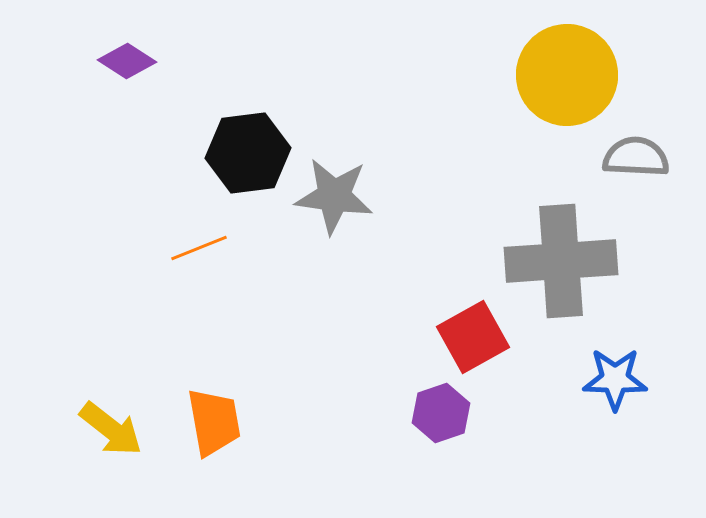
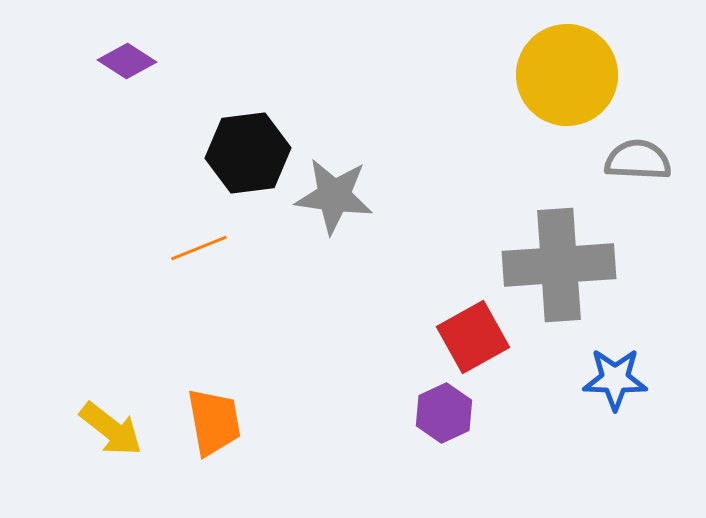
gray semicircle: moved 2 px right, 3 px down
gray cross: moved 2 px left, 4 px down
purple hexagon: moved 3 px right; rotated 6 degrees counterclockwise
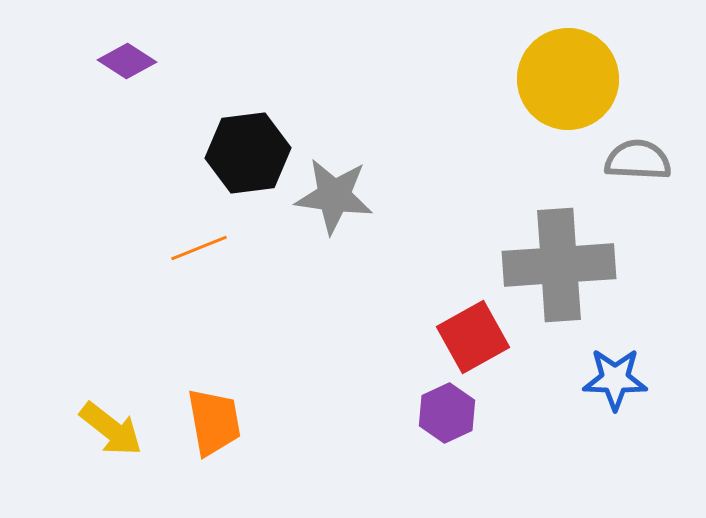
yellow circle: moved 1 px right, 4 px down
purple hexagon: moved 3 px right
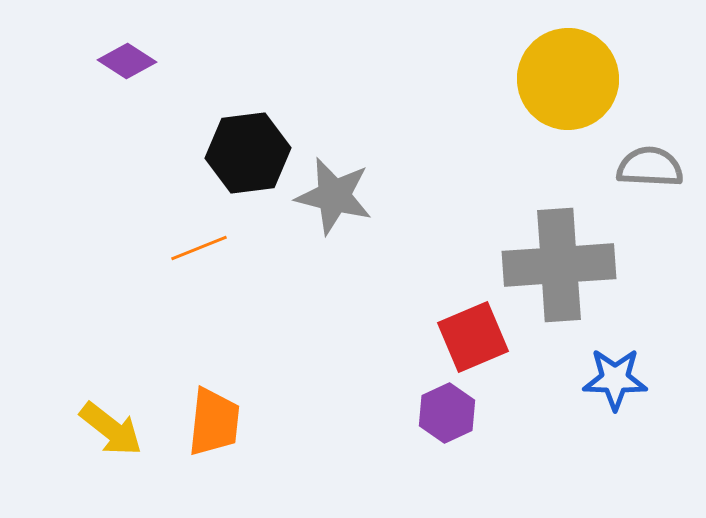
gray semicircle: moved 12 px right, 7 px down
gray star: rotated 6 degrees clockwise
red square: rotated 6 degrees clockwise
orange trapezoid: rotated 16 degrees clockwise
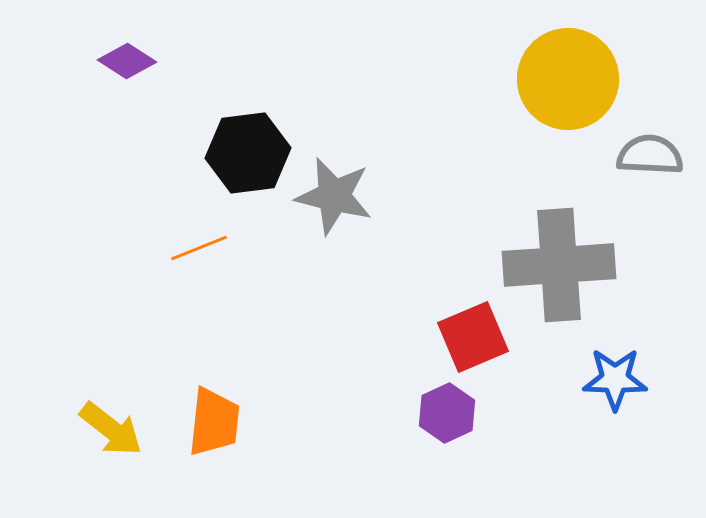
gray semicircle: moved 12 px up
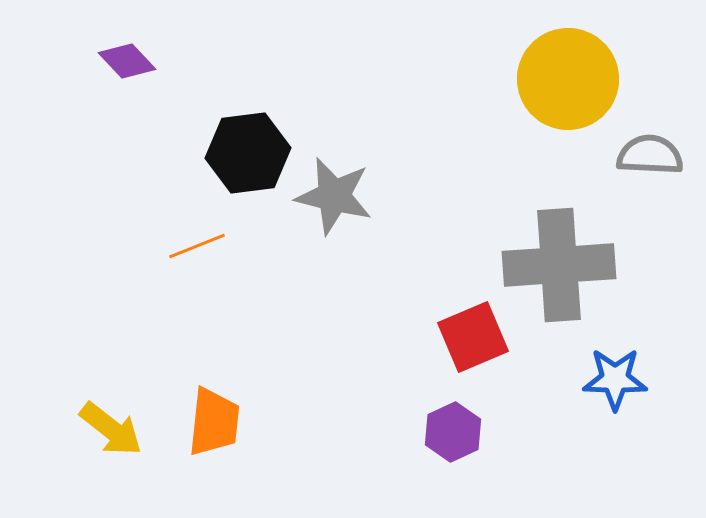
purple diamond: rotated 14 degrees clockwise
orange line: moved 2 px left, 2 px up
purple hexagon: moved 6 px right, 19 px down
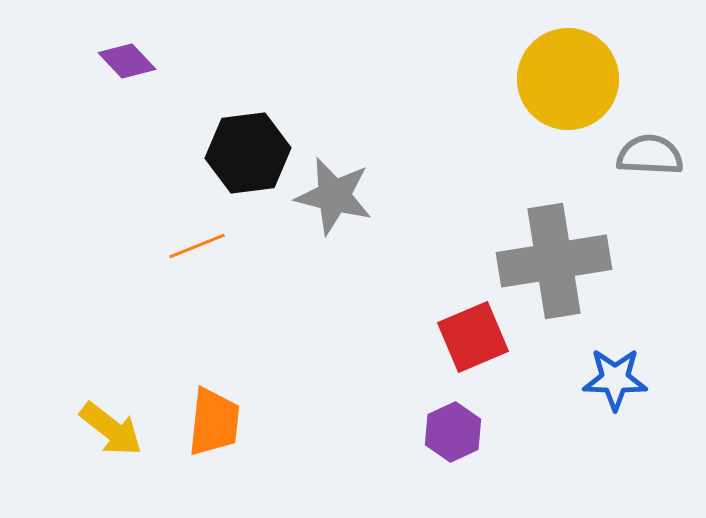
gray cross: moved 5 px left, 4 px up; rotated 5 degrees counterclockwise
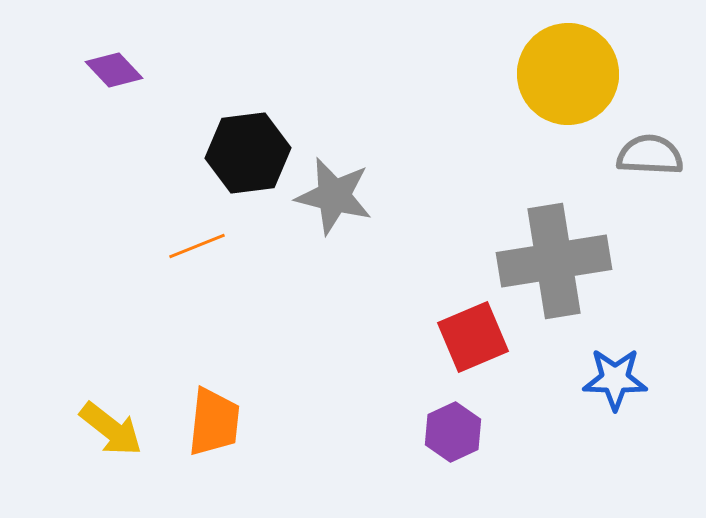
purple diamond: moved 13 px left, 9 px down
yellow circle: moved 5 px up
